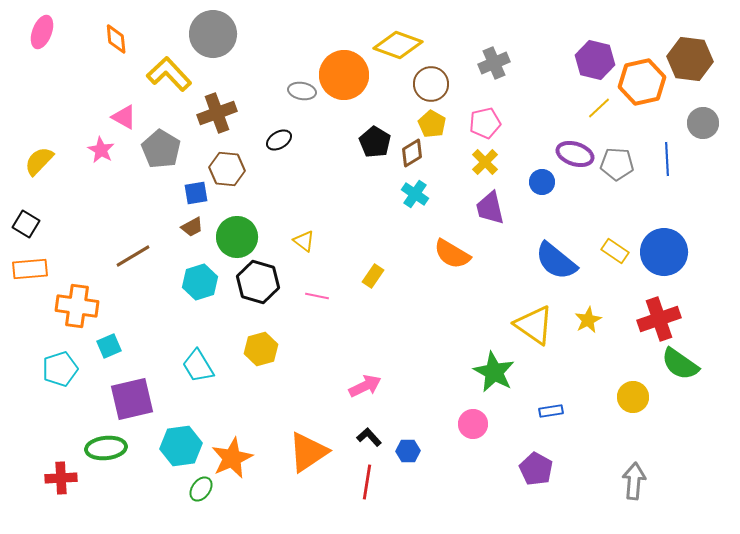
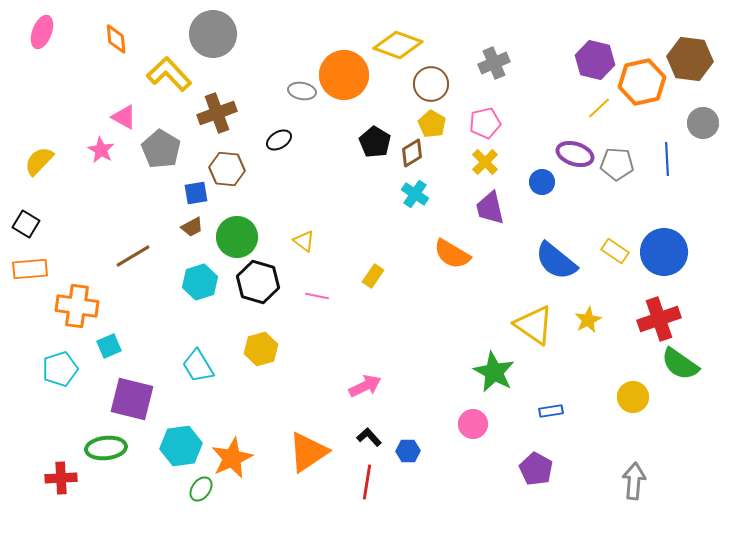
purple square at (132, 399): rotated 27 degrees clockwise
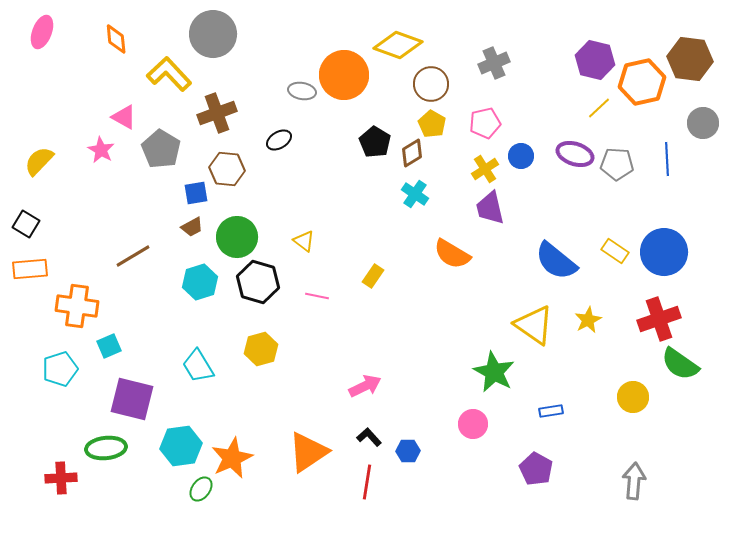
yellow cross at (485, 162): moved 7 px down; rotated 12 degrees clockwise
blue circle at (542, 182): moved 21 px left, 26 px up
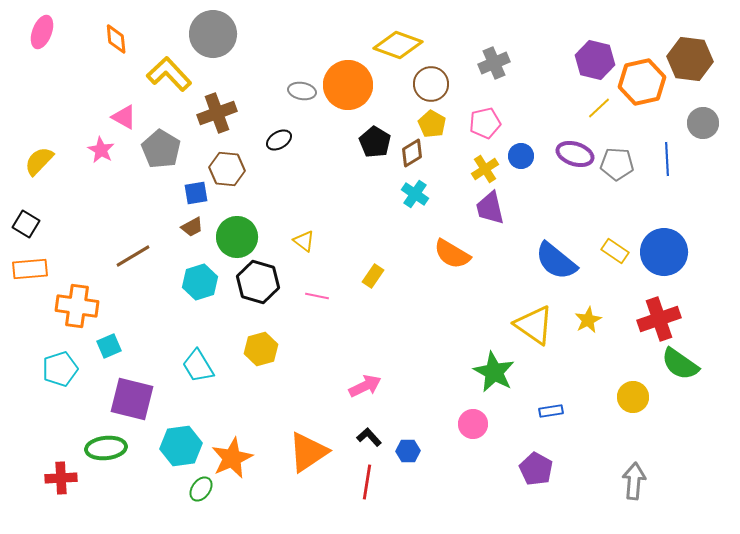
orange circle at (344, 75): moved 4 px right, 10 px down
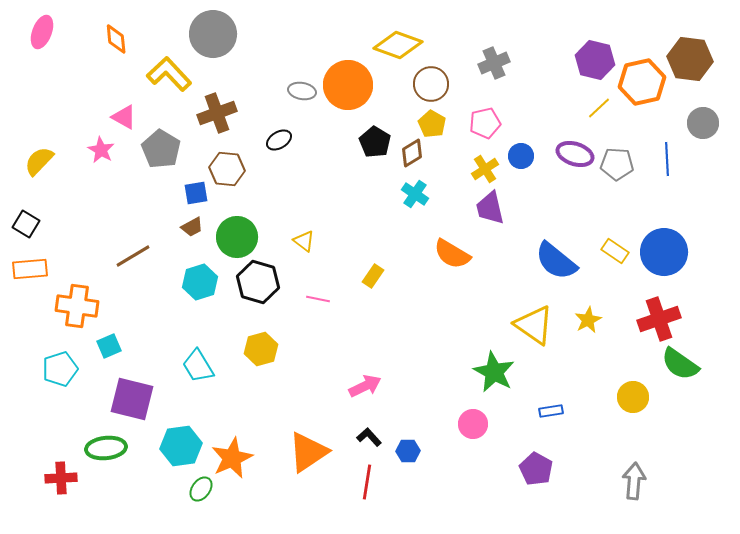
pink line at (317, 296): moved 1 px right, 3 px down
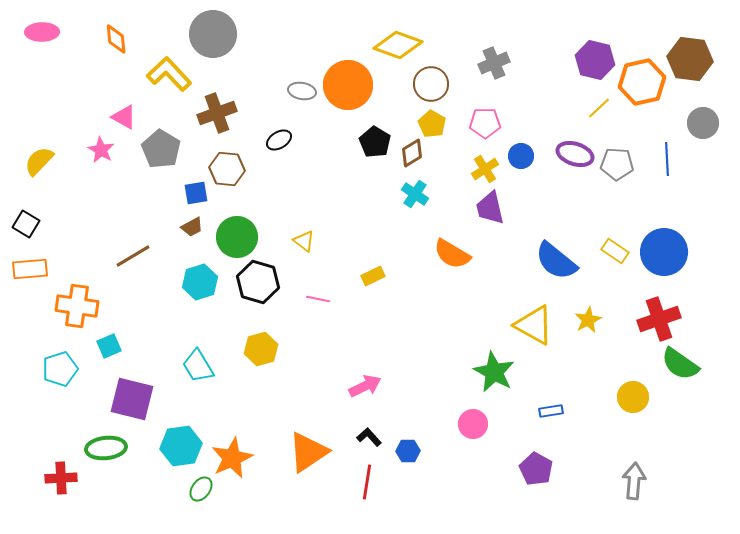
pink ellipse at (42, 32): rotated 68 degrees clockwise
pink pentagon at (485, 123): rotated 12 degrees clockwise
yellow rectangle at (373, 276): rotated 30 degrees clockwise
yellow triangle at (534, 325): rotated 6 degrees counterclockwise
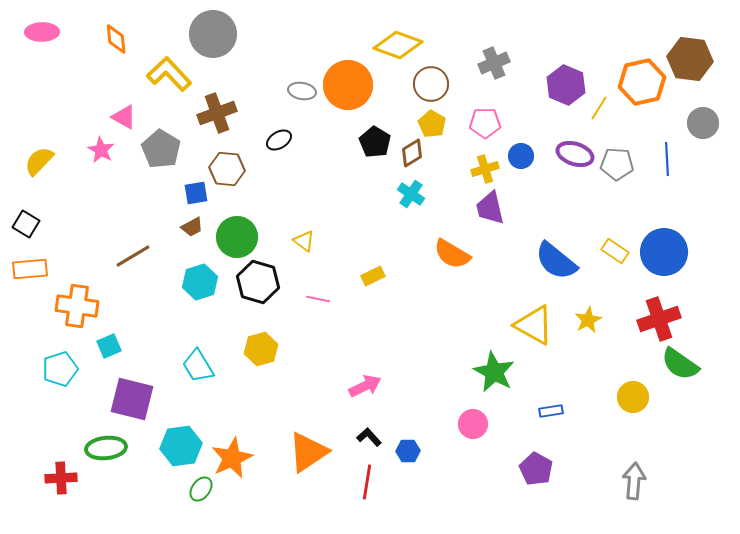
purple hexagon at (595, 60): moved 29 px left, 25 px down; rotated 9 degrees clockwise
yellow line at (599, 108): rotated 15 degrees counterclockwise
yellow cross at (485, 169): rotated 16 degrees clockwise
cyan cross at (415, 194): moved 4 px left
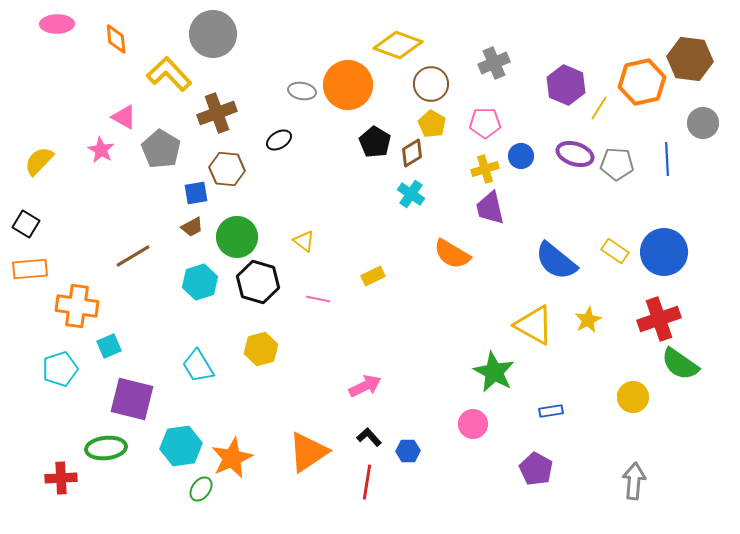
pink ellipse at (42, 32): moved 15 px right, 8 px up
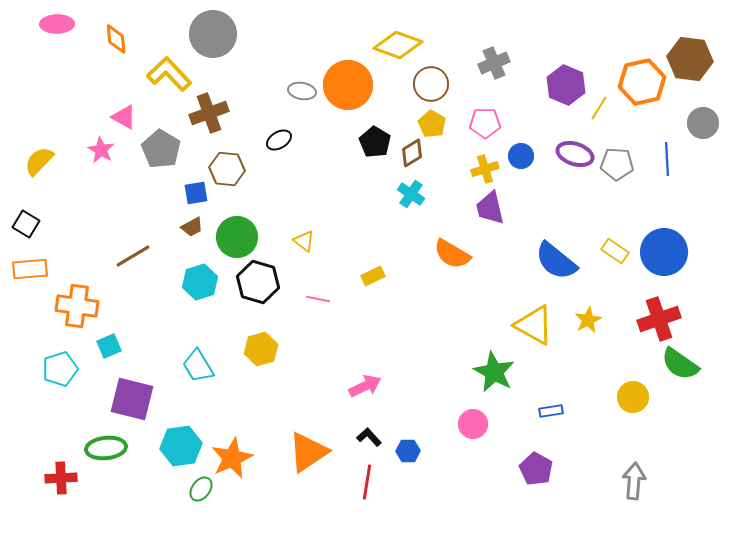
brown cross at (217, 113): moved 8 px left
